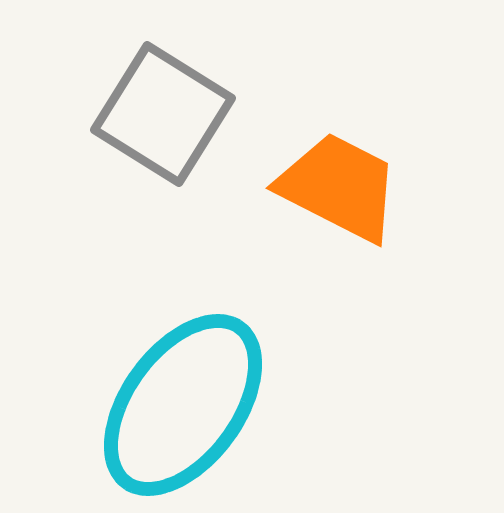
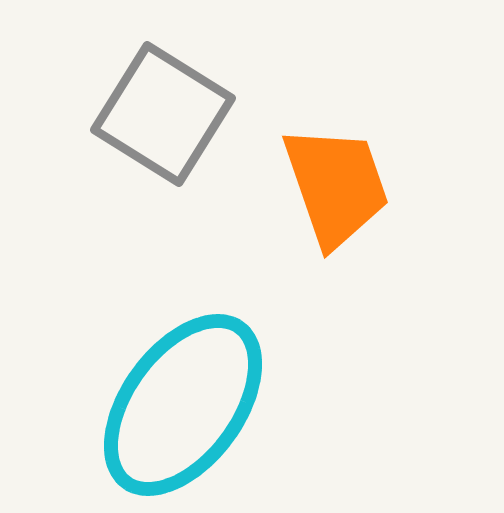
orange trapezoid: moved 3 px left, 1 px up; rotated 44 degrees clockwise
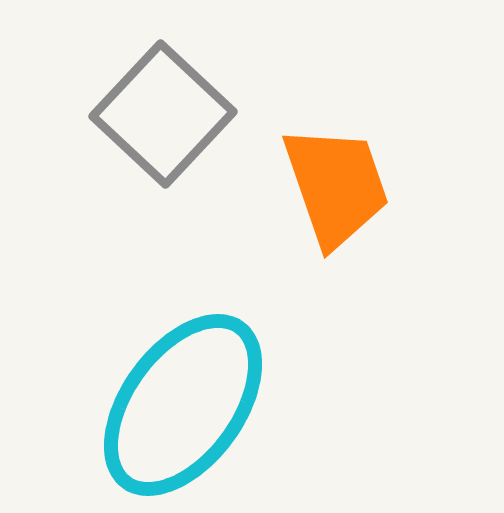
gray square: rotated 11 degrees clockwise
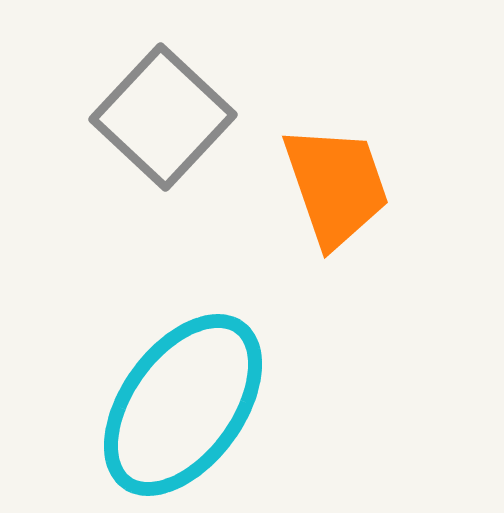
gray square: moved 3 px down
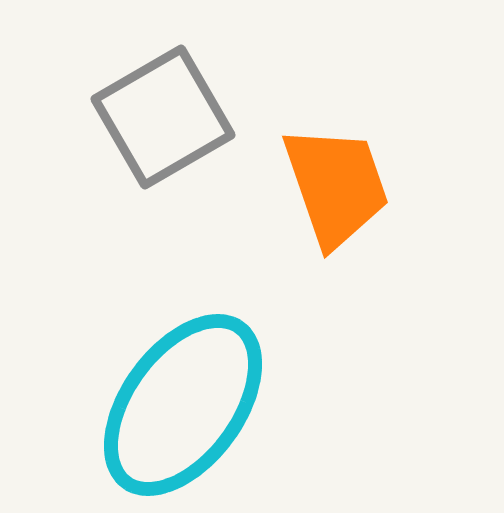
gray square: rotated 17 degrees clockwise
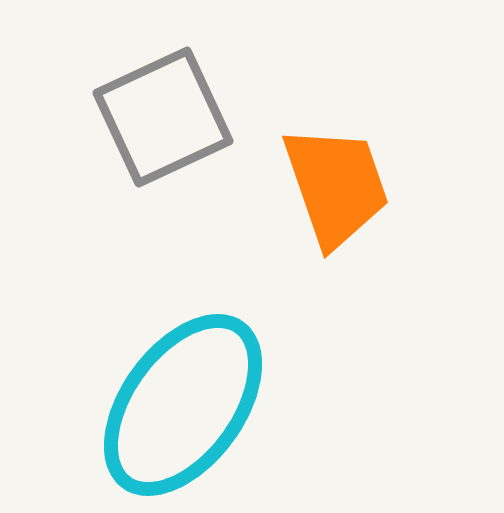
gray square: rotated 5 degrees clockwise
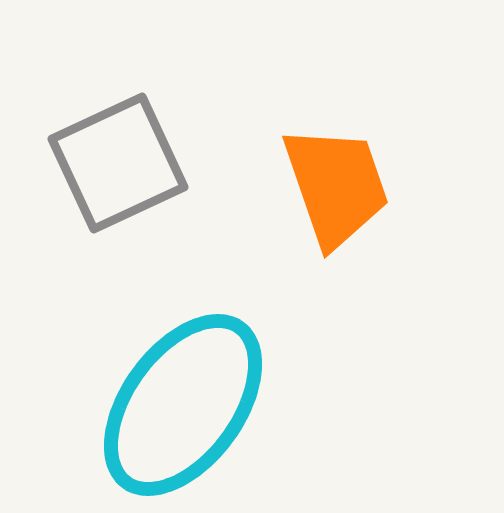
gray square: moved 45 px left, 46 px down
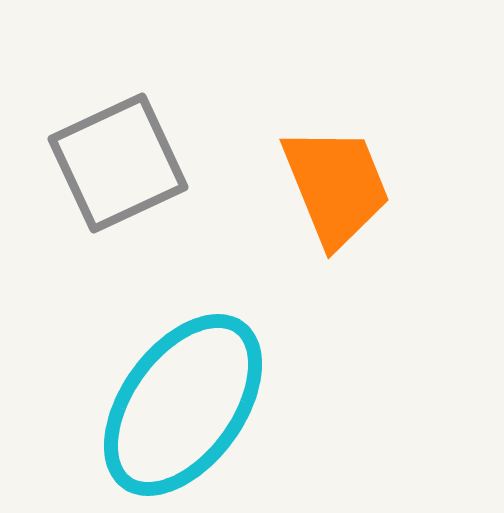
orange trapezoid: rotated 3 degrees counterclockwise
